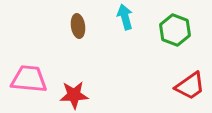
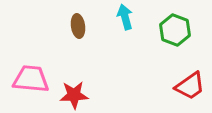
pink trapezoid: moved 2 px right
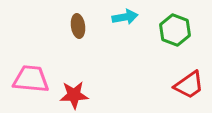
cyan arrow: rotated 95 degrees clockwise
red trapezoid: moved 1 px left, 1 px up
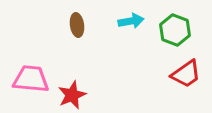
cyan arrow: moved 6 px right, 4 px down
brown ellipse: moved 1 px left, 1 px up
red trapezoid: moved 3 px left, 11 px up
red star: moved 2 px left; rotated 20 degrees counterclockwise
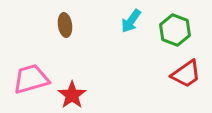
cyan arrow: rotated 135 degrees clockwise
brown ellipse: moved 12 px left
pink trapezoid: rotated 21 degrees counterclockwise
red star: rotated 12 degrees counterclockwise
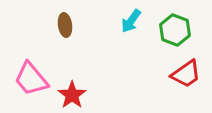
pink trapezoid: rotated 114 degrees counterclockwise
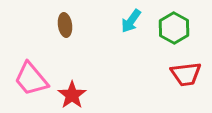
green hexagon: moved 1 px left, 2 px up; rotated 8 degrees clockwise
red trapezoid: rotated 28 degrees clockwise
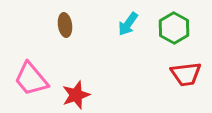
cyan arrow: moved 3 px left, 3 px down
red star: moved 4 px right; rotated 16 degrees clockwise
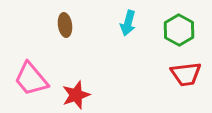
cyan arrow: moved 1 px up; rotated 20 degrees counterclockwise
green hexagon: moved 5 px right, 2 px down
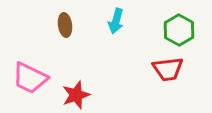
cyan arrow: moved 12 px left, 2 px up
red trapezoid: moved 18 px left, 5 px up
pink trapezoid: moved 1 px left, 1 px up; rotated 24 degrees counterclockwise
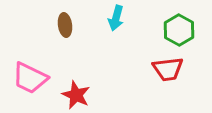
cyan arrow: moved 3 px up
red star: rotated 28 degrees counterclockwise
